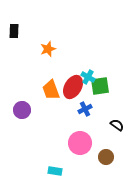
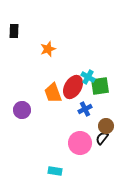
orange trapezoid: moved 2 px right, 3 px down
black semicircle: moved 15 px left, 13 px down; rotated 88 degrees counterclockwise
brown circle: moved 31 px up
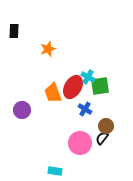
blue cross: rotated 32 degrees counterclockwise
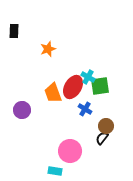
pink circle: moved 10 px left, 8 px down
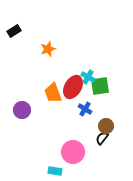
black rectangle: rotated 56 degrees clockwise
pink circle: moved 3 px right, 1 px down
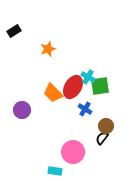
orange trapezoid: rotated 25 degrees counterclockwise
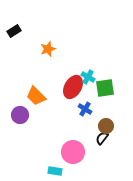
green square: moved 5 px right, 2 px down
orange trapezoid: moved 17 px left, 3 px down
purple circle: moved 2 px left, 5 px down
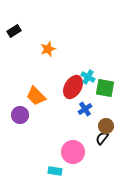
green square: rotated 18 degrees clockwise
blue cross: rotated 24 degrees clockwise
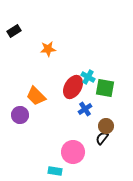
orange star: rotated 14 degrees clockwise
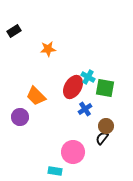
purple circle: moved 2 px down
